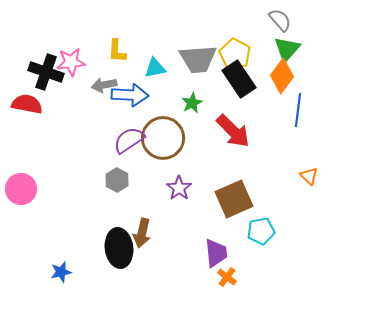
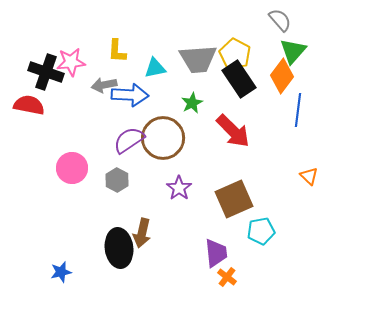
green triangle: moved 6 px right, 2 px down
red semicircle: moved 2 px right, 1 px down
pink circle: moved 51 px right, 21 px up
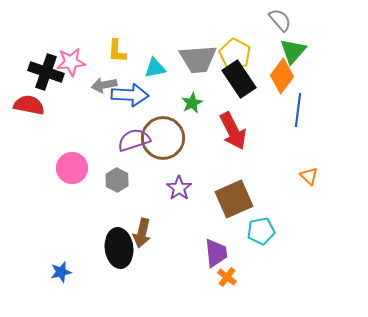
red arrow: rotated 18 degrees clockwise
purple semicircle: moved 5 px right; rotated 16 degrees clockwise
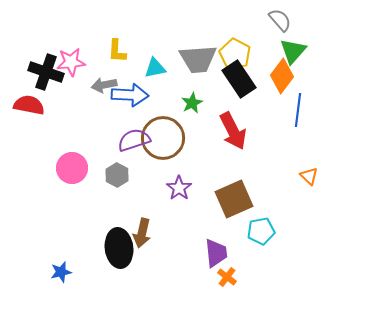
gray hexagon: moved 5 px up
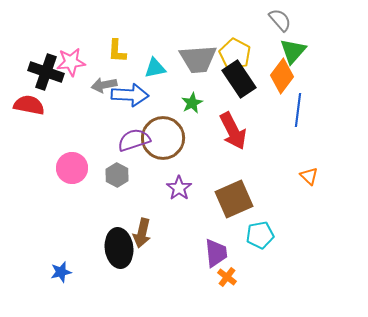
cyan pentagon: moved 1 px left, 4 px down
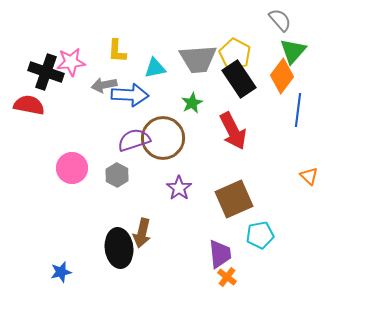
purple trapezoid: moved 4 px right, 1 px down
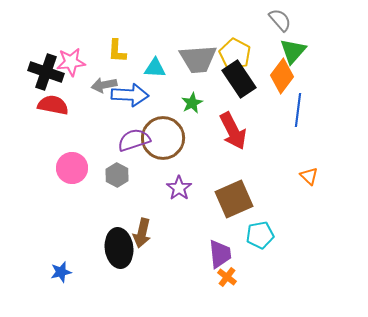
cyan triangle: rotated 15 degrees clockwise
red semicircle: moved 24 px right
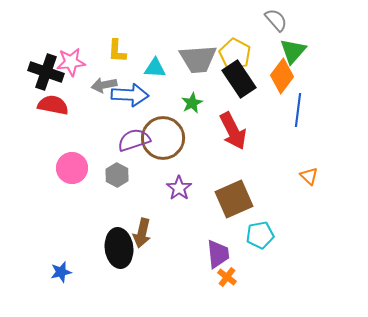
gray semicircle: moved 4 px left
purple trapezoid: moved 2 px left
